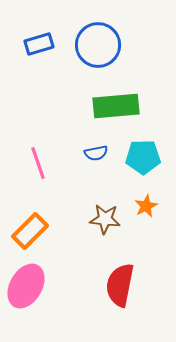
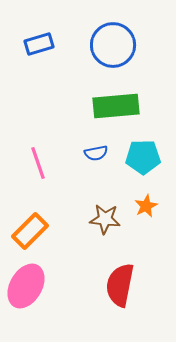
blue circle: moved 15 px right
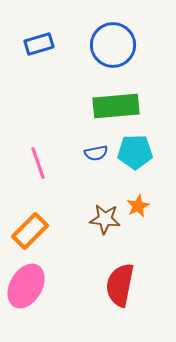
cyan pentagon: moved 8 px left, 5 px up
orange star: moved 8 px left
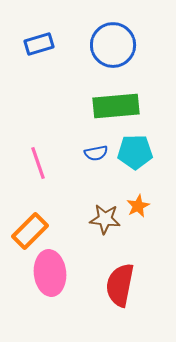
pink ellipse: moved 24 px right, 13 px up; rotated 36 degrees counterclockwise
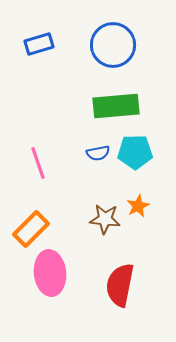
blue semicircle: moved 2 px right
orange rectangle: moved 1 px right, 2 px up
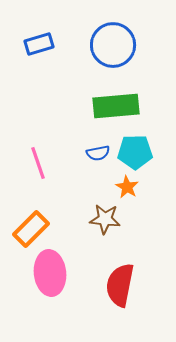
orange star: moved 11 px left, 19 px up; rotated 15 degrees counterclockwise
